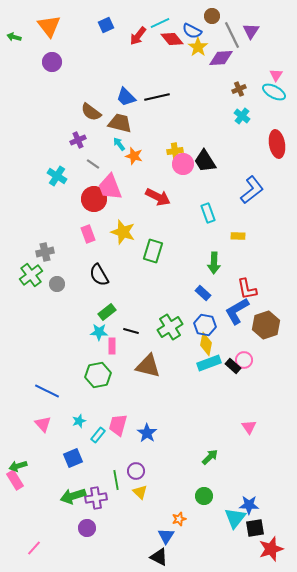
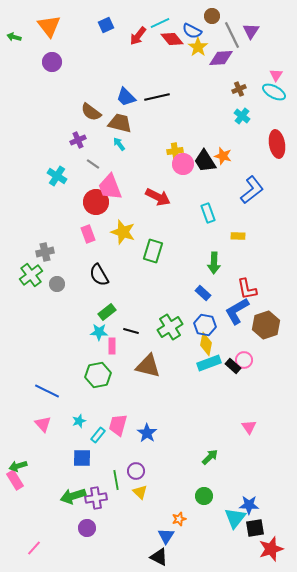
orange star at (134, 156): moved 89 px right
red circle at (94, 199): moved 2 px right, 3 px down
blue square at (73, 458): moved 9 px right; rotated 24 degrees clockwise
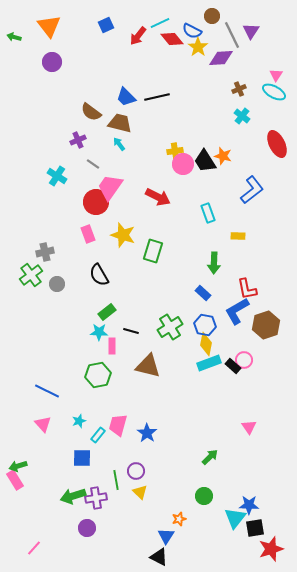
red ellipse at (277, 144): rotated 16 degrees counterclockwise
pink trapezoid at (110, 187): rotated 56 degrees clockwise
yellow star at (123, 232): moved 3 px down
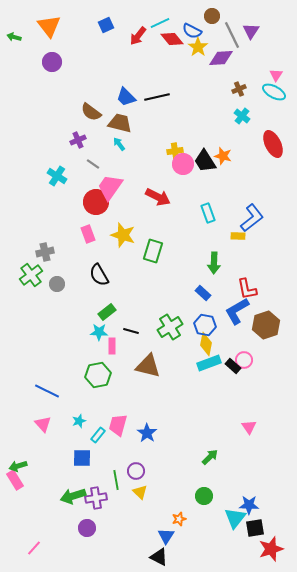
red ellipse at (277, 144): moved 4 px left
blue L-shape at (252, 190): moved 28 px down
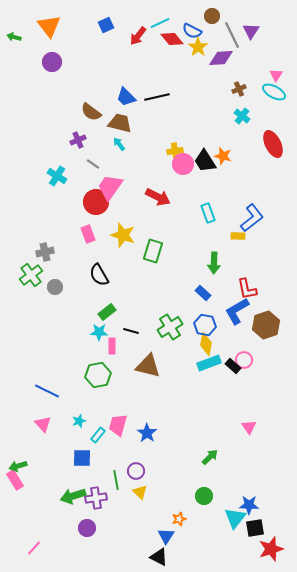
gray circle at (57, 284): moved 2 px left, 3 px down
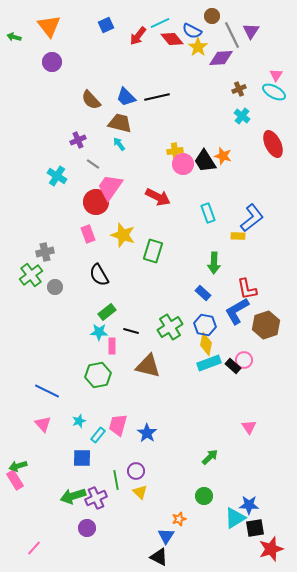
brown semicircle at (91, 112): moved 12 px up; rotated 10 degrees clockwise
purple cross at (96, 498): rotated 15 degrees counterclockwise
cyan triangle at (235, 518): rotated 20 degrees clockwise
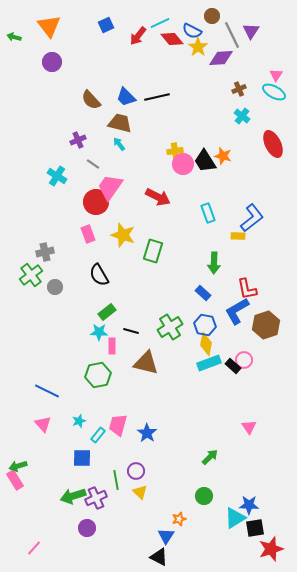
brown triangle at (148, 366): moved 2 px left, 3 px up
